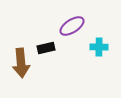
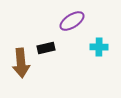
purple ellipse: moved 5 px up
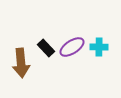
purple ellipse: moved 26 px down
black rectangle: rotated 60 degrees clockwise
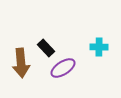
purple ellipse: moved 9 px left, 21 px down
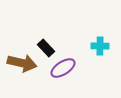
cyan cross: moved 1 px right, 1 px up
brown arrow: moved 1 px right; rotated 72 degrees counterclockwise
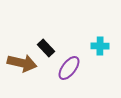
purple ellipse: moved 6 px right; rotated 20 degrees counterclockwise
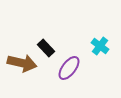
cyan cross: rotated 36 degrees clockwise
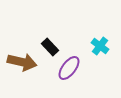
black rectangle: moved 4 px right, 1 px up
brown arrow: moved 1 px up
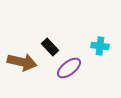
cyan cross: rotated 30 degrees counterclockwise
purple ellipse: rotated 15 degrees clockwise
